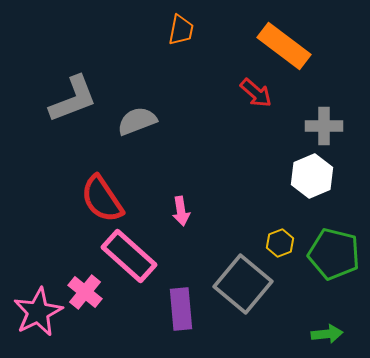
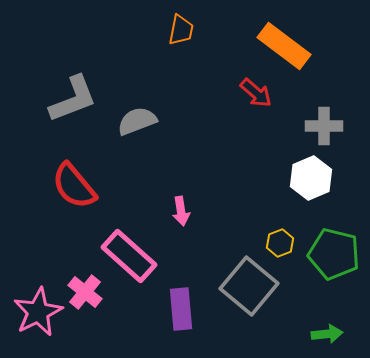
white hexagon: moved 1 px left, 2 px down
red semicircle: moved 28 px left, 13 px up; rotated 6 degrees counterclockwise
gray square: moved 6 px right, 2 px down
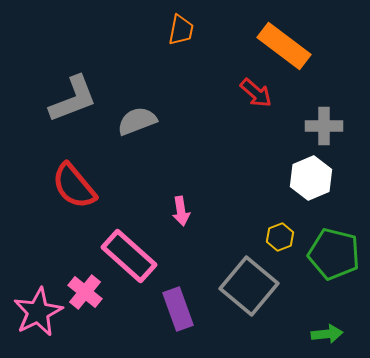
yellow hexagon: moved 6 px up
purple rectangle: moved 3 px left; rotated 15 degrees counterclockwise
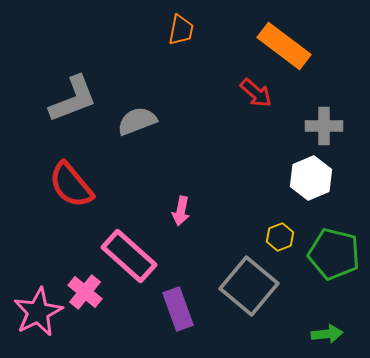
red semicircle: moved 3 px left, 1 px up
pink arrow: rotated 20 degrees clockwise
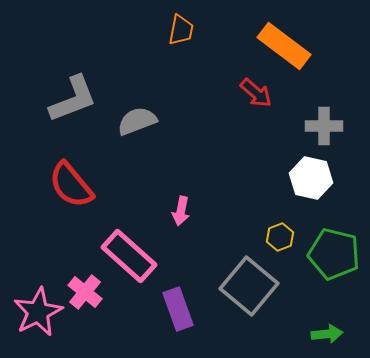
white hexagon: rotated 24 degrees counterclockwise
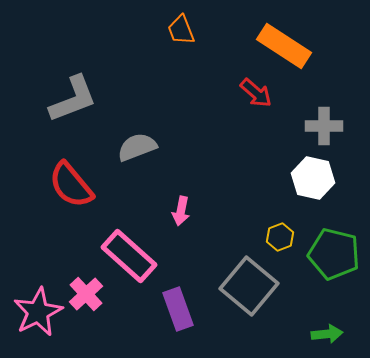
orange trapezoid: rotated 148 degrees clockwise
orange rectangle: rotated 4 degrees counterclockwise
gray semicircle: moved 26 px down
white hexagon: moved 2 px right
pink cross: moved 1 px right, 2 px down; rotated 8 degrees clockwise
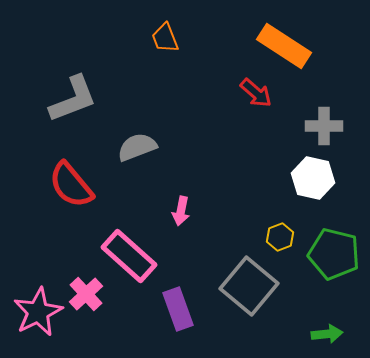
orange trapezoid: moved 16 px left, 8 px down
